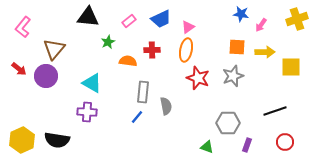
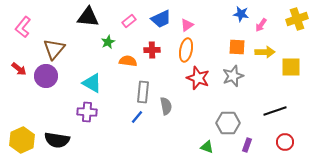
pink triangle: moved 1 px left, 2 px up
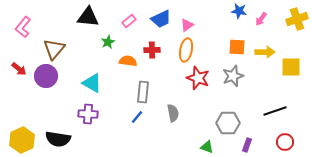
blue star: moved 2 px left, 3 px up
pink arrow: moved 6 px up
gray semicircle: moved 7 px right, 7 px down
purple cross: moved 1 px right, 2 px down
black semicircle: moved 1 px right, 1 px up
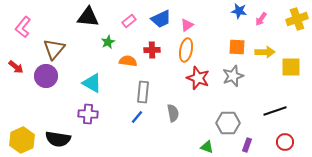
red arrow: moved 3 px left, 2 px up
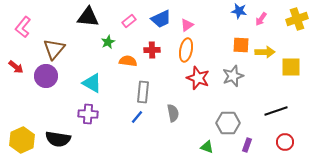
orange square: moved 4 px right, 2 px up
black line: moved 1 px right
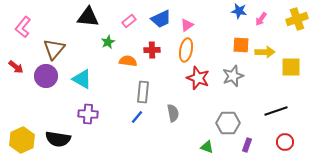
cyan triangle: moved 10 px left, 4 px up
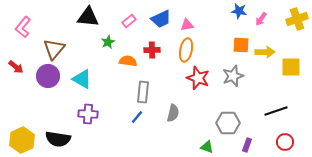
pink triangle: rotated 24 degrees clockwise
purple circle: moved 2 px right
gray semicircle: rotated 24 degrees clockwise
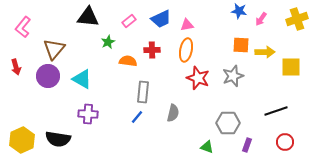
red arrow: rotated 35 degrees clockwise
